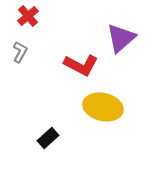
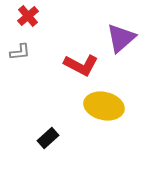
gray L-shape: rotated 55 degrees clockwise
yellow ellipse: moved 1 px right, 1 px up
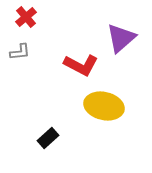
red cross: moved 2 px left, 1 px down
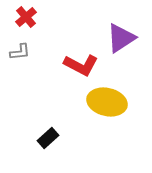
purple triangle: rotated 8 degrees clockwise
yellow ellipse: moved 3 px right, 4 px up
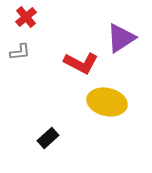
red L-shape: moved 2 px up
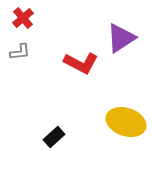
red cross: moved 3 px left, 1 px down
yellow ellipse: moved 19 px right, 20 px down; rotated 6 degrees clockwise
black rectangle: moved 6 px right, 1 px up
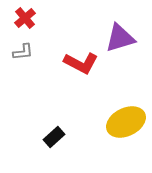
red cross: moved 2 px right
purple triangle: moved 1 px left; rotated 16 degrees clockwise
gray L-shape: moved 3 px right
yellow ellipse: rotated 45 degrees counterclockwise
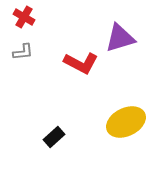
red cross: moved 1 px left, 1 px up; rotated 20 degrees counterclockwise
